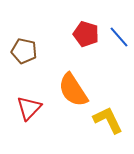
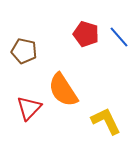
orange semicircle: moved 10 px left
yellow L-shape: moved 2 px left, 1 px down
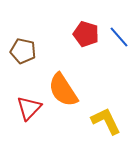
brown pentagon: moved 1 px left
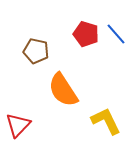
blue line: moved 3 px left, 3 px up
brown pentagon: moved 13 px right
red triangle: moved 11 px left, 17 px down
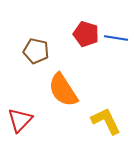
blue line: moved 4 px down; rotated 40 degrees counterclockwise
red triangle: moved 2 px right, 5 px up
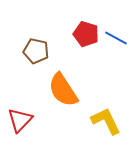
blue line: rotated 20 degrees clockwise
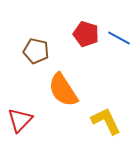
blue line: moved 3 px right
